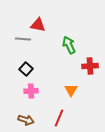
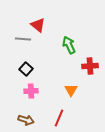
red triangle: rotated 28 degrees clockwise
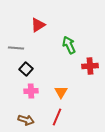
red triangle: rotated 49 degrees clockwise
gray line: moved 7 px left, 9 px down
orange triangle: moved 10 px left, 2 px down
red line: moved 2 px left, 1 px up
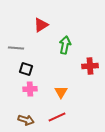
red triangle: moved 3 px right
green arrow: moved 4 px left; rotated 36 degrees clockwise
black square: rotated 24 degrees counterclockwise
pink cross: moved 1 px left, 2 px up
red line: rotated 42 degrees clockwise
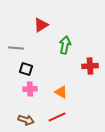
orange triangle: rotated 32 degrees counterclockwise
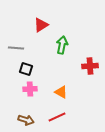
green arrow: moved 3 px left
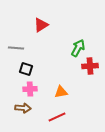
green arrow: moved 16 px right, 3 px down; rotated 18 degrees clockwise
orange triangle: rotated 40 degrees counterclockwise
brown arrow: moved 3 px left, 12 px up; rotated 14 degrees counterclockwise
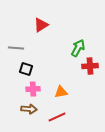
pink cross: moved 3 px right
brown arrow: moved 6 px right, 1 px down
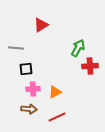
black square: rotated 24 degrees counterclockwise
orange triangle: moved 6 px left; rotated 16 degrees counterclockwise
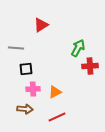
brown arrow: moved 4 px left
